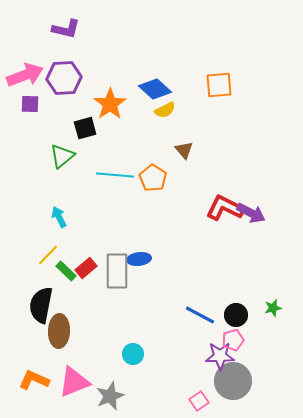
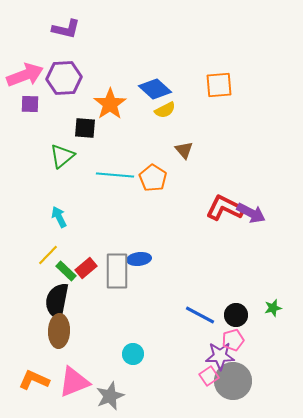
black square: rotated 20 degrees clockwise
black semicircle: moved 16 px right, 4 px up
pink square: moved 10 px right, 25 px up
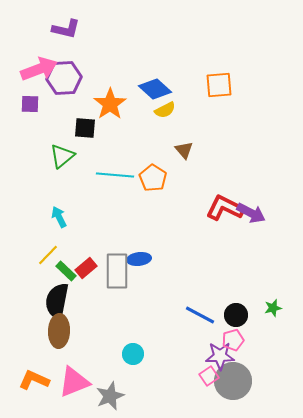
pink arrow: moved 14 px right, 6 px up
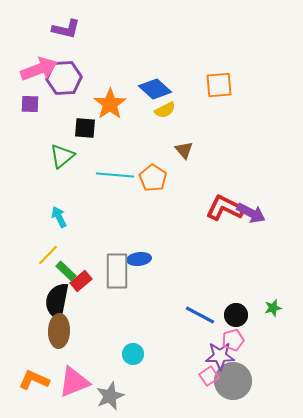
red rectangle: moved 5 px left, 13 px down
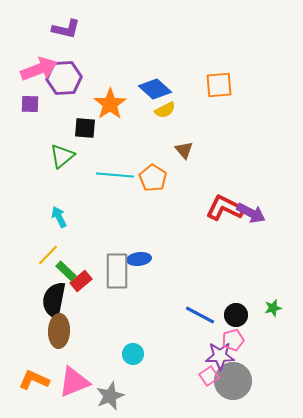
black semicircle: moved 3 px left, 1 px up
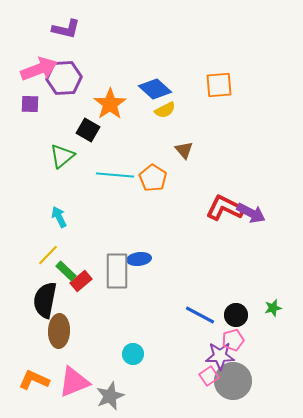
black square: moved 3 px right, 2 px down; rotated 25 degrees clockwise
black semicircle: moved 9 px left
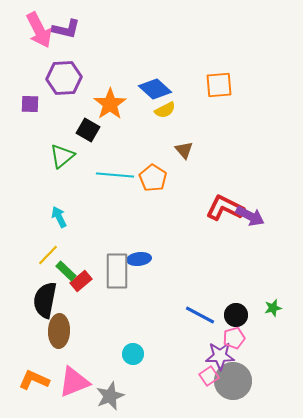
pink arrow: moved 39 px up; rotated 84 degrees clockwise
purple arrow: moved 1 px left, 3 px down
pink pentagon: moved 1 px right, 2 px up
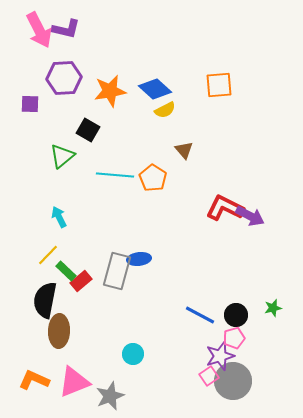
orange star: moved 13 px up; rotated 24 degrees clockwise
gray rectangle: rotated 15 degrees clockwise
purple star: rotated 16 degrees counterclockwise
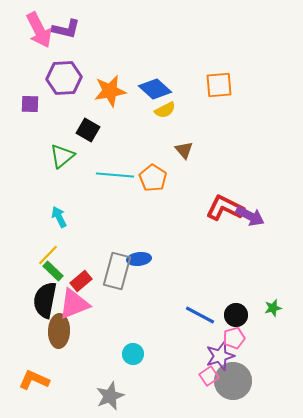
green rectangle: moved 13 px left
pink triangle: moved 78 px up
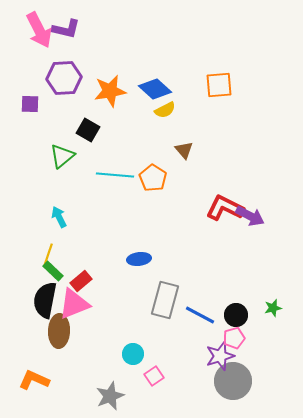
yellow line: rotated 25 degrees counterclockwise
gray rectangle: moved 48 px right, 29 px down
pink square: moved 55 px left
